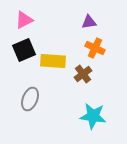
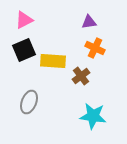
brown cross: moved 2 px left, 2 px down
gray ellipse: moved 1 px left, 3 px down
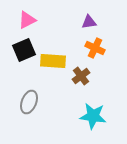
pink triangle: moved 3 px right
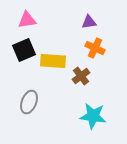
pink triangle: rotated 18 degrees clockwise
